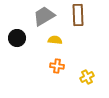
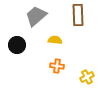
gray trapezoid: moved 8 px left; rotated 10 degrees counterclockwise
black circle: moved 7 px down
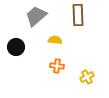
black circle: moved 1 px left, 2 px down
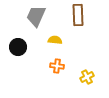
gray trapezoid: rotated 25 degrees counterclockwise
black circle: moved 2 px right
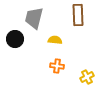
gray trapezoid: moved 2 px left, 2 px down; rotated 10 degrees counterclockwise
black circle: moved 3 px left, 8 px up
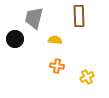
brown rectangle: moved 1 px right, 1 px down
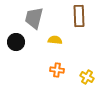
black circle: moved 1 px right, 3 px down
orange cross: moved 4 px down
yellow cross: rotated 32 degrees counterclockwise
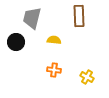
gray trapezoid: moved 2 px left
yellow semicircle: moved 1 px left
orange cross: moved 3 px left
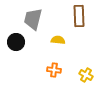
gray trapezoid: moved 1 px right, 1 px down
yellow semicircle: moved 4 px right
yellow cross: moved 1 px left, 2 px up
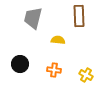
gray trapezoid: moved 1 px up
black circle: moved 4 px right, 22 px down
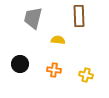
yellow cross: rotated 16 degrees counterclockwise
